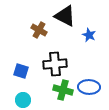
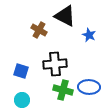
cyan circle: moved 1 px left
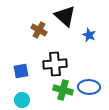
black triangle: rotated 15 degrees clockwise
blue square: rotated 28 degrees counterclockwise
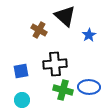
blue star: rotated 16 degrees clockwise
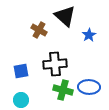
cyan circle: moved 1 px left
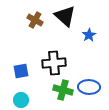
brown cross: moved 4 px left, 10 px up
black cross: moved 1 px left, 1 px up
